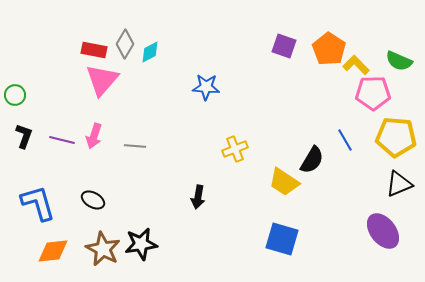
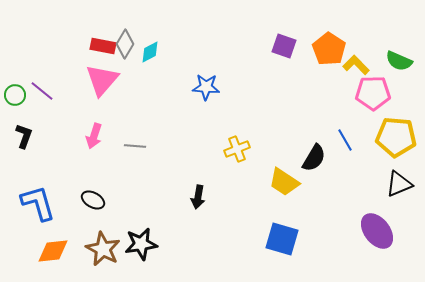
red rectangle: moved 9 px right, 4 px up
purple line: moved 20 px left, 49 px up; rotated 25 degrees clockwise
yellow cross: moved 2 px right
black semicircle: moved 2 px right, 2 px up
purple ellipse: moved 6 px left
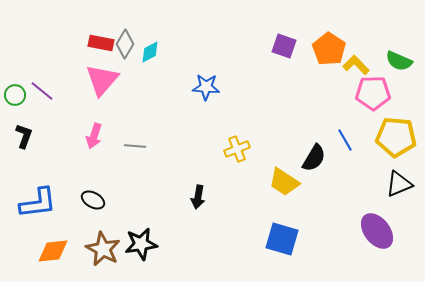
red rectangle: moved 2 px left, 3 px up
blue L-shape: rotated 99 degrees clockwise
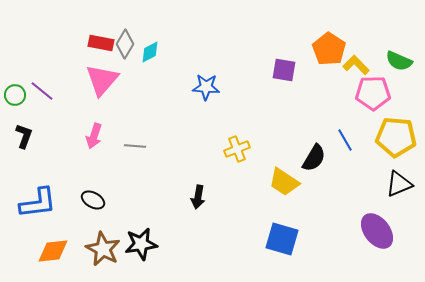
purple square: moved 24 px down; rotated 10 degrees counterclockwise
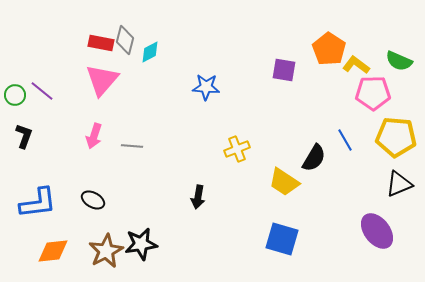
gray diamond: moved 4 px up; rotated 16 degrees counterclockwise
yellow L-shape: rotated 8 degrees counterclockwise
gray line: moved 3 px left
brown star: moved 3 px right, 2 px down; rotated 16 degrees clockwise
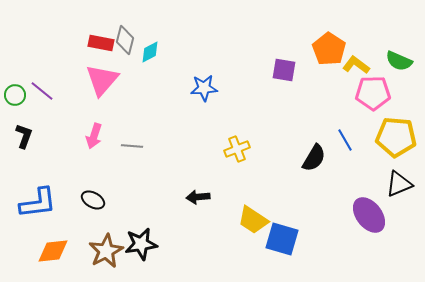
blue star: moved 2 px left, 1 px down; rotated 8 degrees counterclockwise
yellow trapezoid: moved 31 px left, 38 px down
black arrow: rotated 75 degrees clockwise
purple ellipse: moved 8 px left, 16 px up
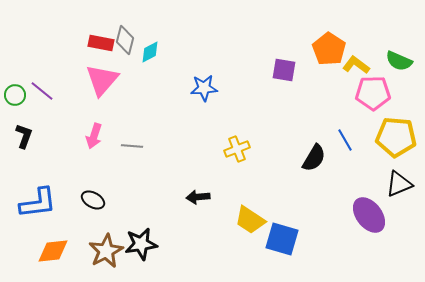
yellow trapezoid: moved 3 px left
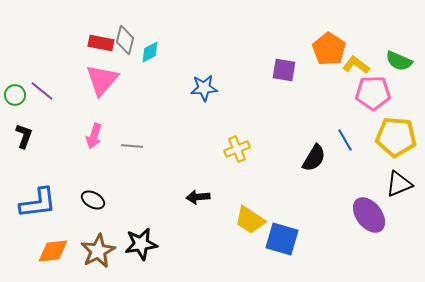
brown star: moved 8 px left
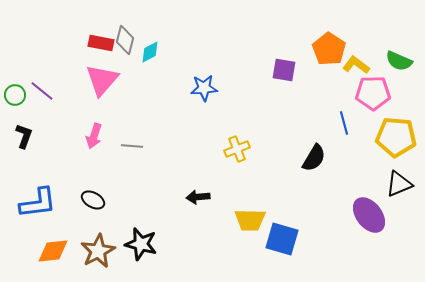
blue line: moved 1 px left, 17 px up; rotated 15 degrees clockwise
yellow trapezoid: rotated 32 degrees counterclockwise
black star: rotated 24 degrees clockwise
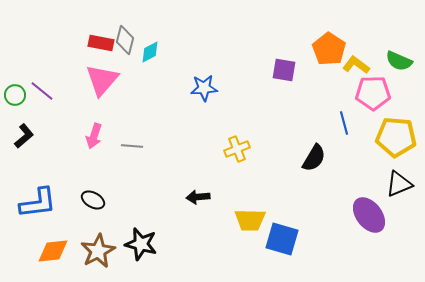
black L-shape: rotated 30 degrees clockwise
